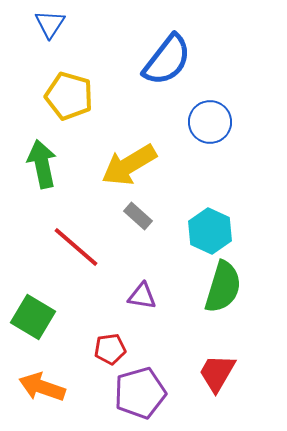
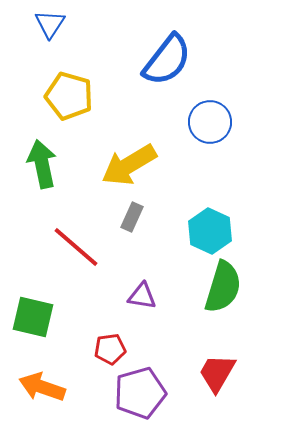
gray rectangle: moved 6 px left, 1 px down; rotated 72 degrees clockwise
green square: rotated 18 degrees counterclockwise
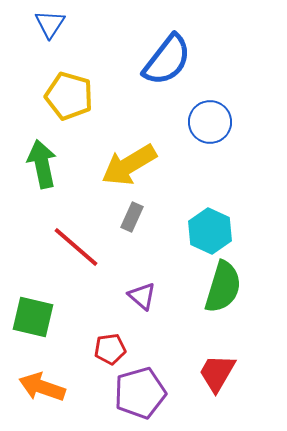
purple triangle: rotated 32 degrees clockwise
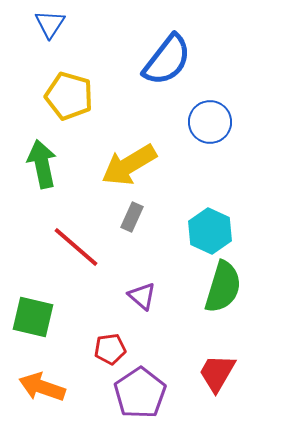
purple pentagon: rotated 18 degrees counterclockwise
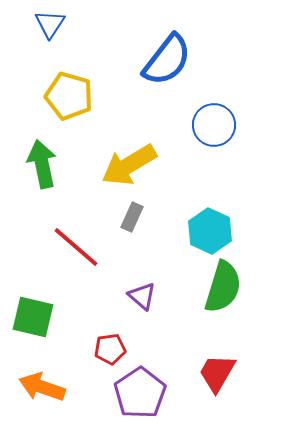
blue circle: moved 4 px right, 3 px down
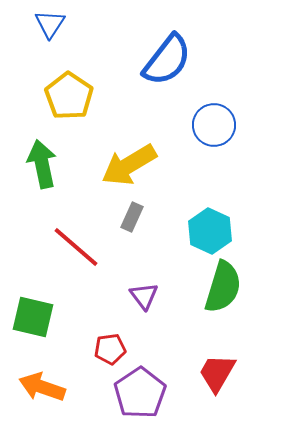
yellow pentagon: rotated 18 degrees clockwise
purple triangle: moved 2 px right; rotated 12 degrees clockwise
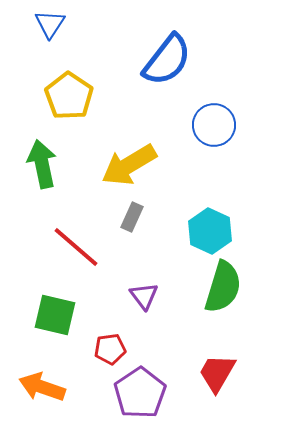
green square: moved 22 px right, 2 px up
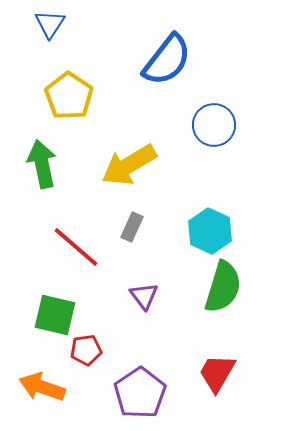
gray rectangle: moved 10 px down
red pentagon: moved 24 px left, 1 px down
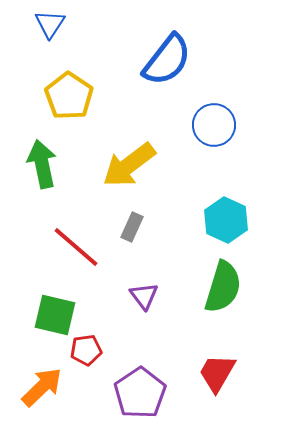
yellow arrow: rotated 6 degrees counterclockwise
cyan hexagon: moved 16 px right, 11 px up
orange arrow: rotated 117 degrees clockwise
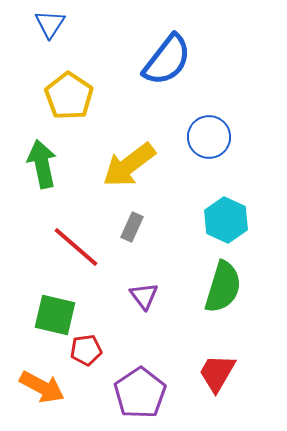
blue circle: moved 5 px left, 12 px down
orange arrow: rotated 72 degrees clockwise
